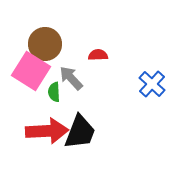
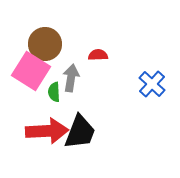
gray arrow: rotated 52 degrees clockwise
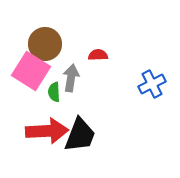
blue cross: rotated 20 degrees clockwise
black trapezoid: moved 3 px down
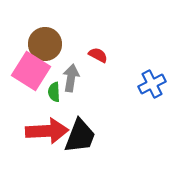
red semicircle: rotated 30 degrees clockwise
black trapezoid: moved 1 px down
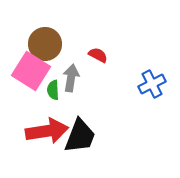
green semicircle: moved 1 px left, 2 px up
red arrow: rotated 6 degrees counterclockwise
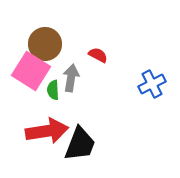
black trapezoid: moved 8 px down
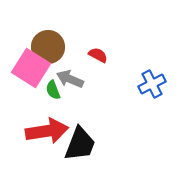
brown circle: moved 3 px right, 3 px down
pink square: moved 3 px up
gray arrow: moved 1 px left, 1 px down; rotated 76 degrees counterclockwise
green semicircle: rotated 18 degrees counterclockwise
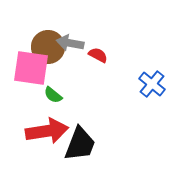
pink square: rotated 24 degrees counterclockwise
gray arrow: moved 36 px up; rotated 12 degrees counterclockwise
blue cross: rotated 24 degrees counterclockwise
green semicircle: moved 5 px down; rotated 30 degrees counterclockwise
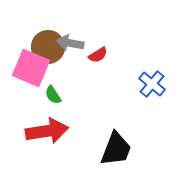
red semicircle: rotated 120 degrees clockwise
pink square: rotated 15 degrees clockwise
green semicircle: rotated 18 degrees clockwise
black trapezoid: moved 36 px right, 5 px down
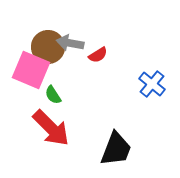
pink square: moved 2 px down
red arrow: moved 4 px right, 3 px up; rotated 54 degrees clockwise
